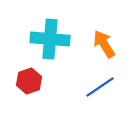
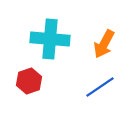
orange arrow: rotated 120 degrees counterclockwise
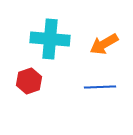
orange arrow: rotated 32 degrees clockwise
blue line: rotated 32 degrees clockwise
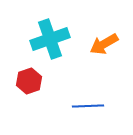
cyan cross: rotated 24 degrees counterclockwise
blue line: moved 12 px left, 19 px down
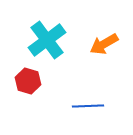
cyan cross: moved 3 px left, 1 px down; rotated 18 degrees counterclockwise
red hexagon: moved 1 px left; rotated 25 degrees counterclockwise
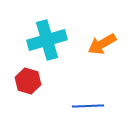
cyan cross: rotated 21 degrees clockwise
orange arrow: moved 2 px left
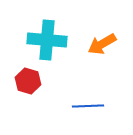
cyan cross: rotated 21 degrees clockwise
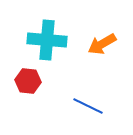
red hexagon: rotated 10 degrees counterclockwise
blue line: rotated 28 degrees clockwise
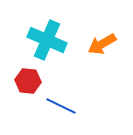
cyan cross: rotated 18 degrees clockwise
blue line: moved 27 px left
